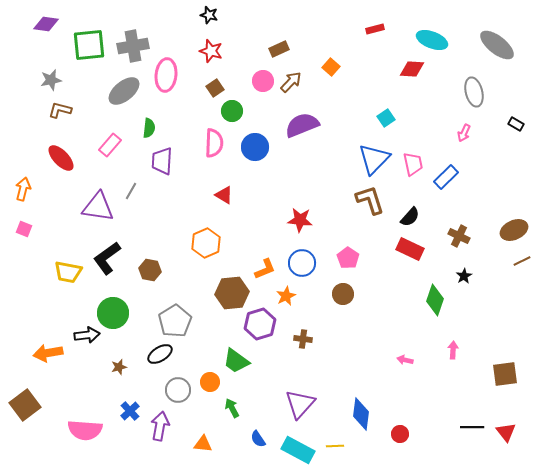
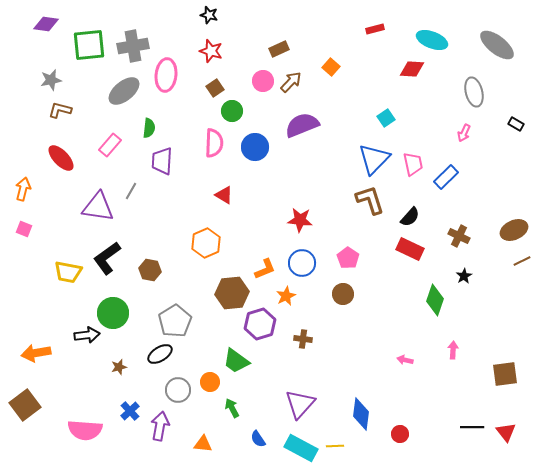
orange arrow at (48, 353): moved 12 px left
cyan rectangle at (298, 450): moved 3 px right, 2 px up
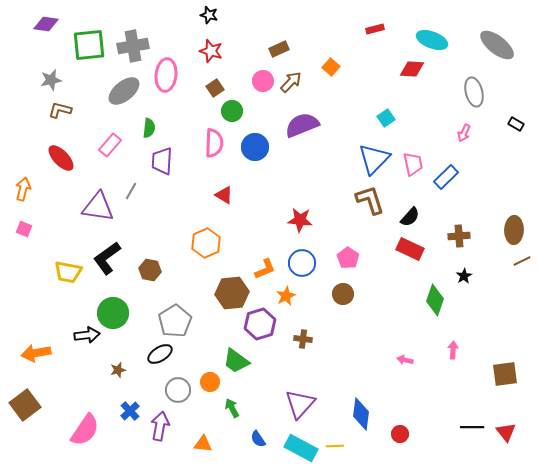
brown ellipse at (514, 230): rotated 64 degrees counterclockwise
brown cross at (459, 236): rotated 30 degrees counterclockwise
brown star at (119, 367): moved 1 px left, 3 px down
pink semicircle at (85, 430): rotated 60 degrees counterclockwise
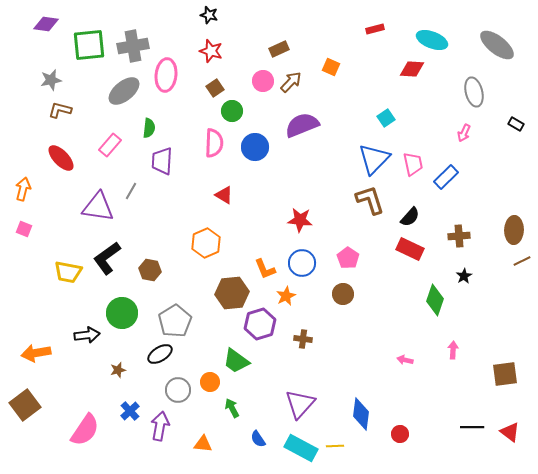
orange square at (331, 67): rotated 18 degrees counterclockwise
orange L-shape at (265, 269): rotated 90 degrees clockwise
green circle at (113, 313): moved 9 px right
red triangle at (506, 432): moved 4 px right; rotated 15 degrees counterclockwise
